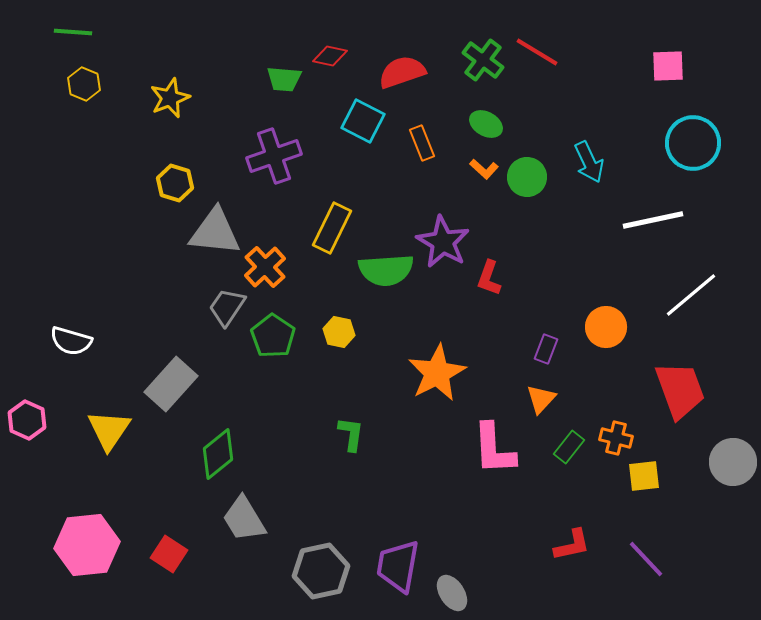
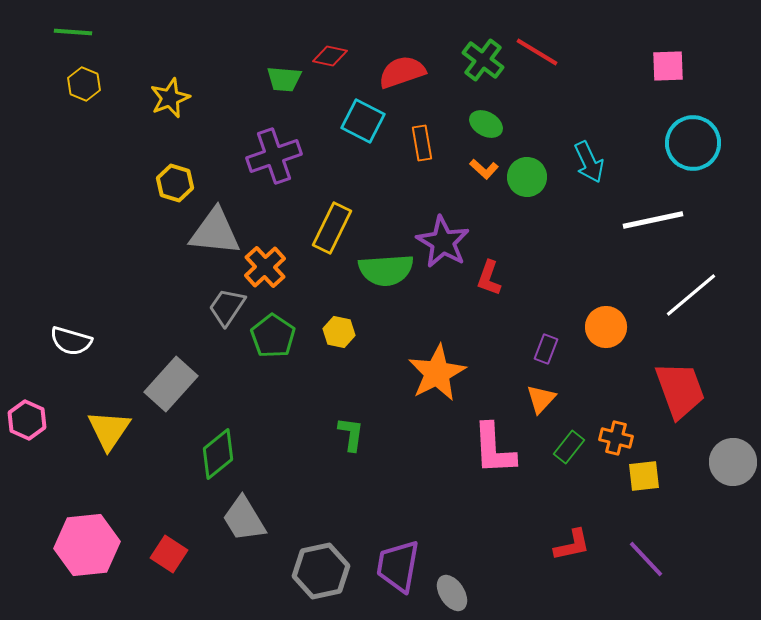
orange rectangle at (422, 143): rotated 12 degrees clockwise
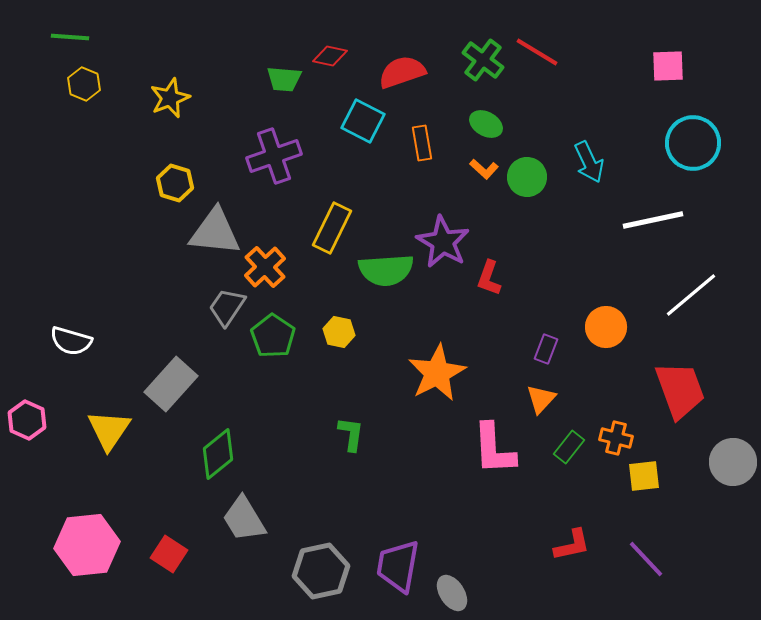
green line at (73, 32): moved 3 px left, 5 px down
